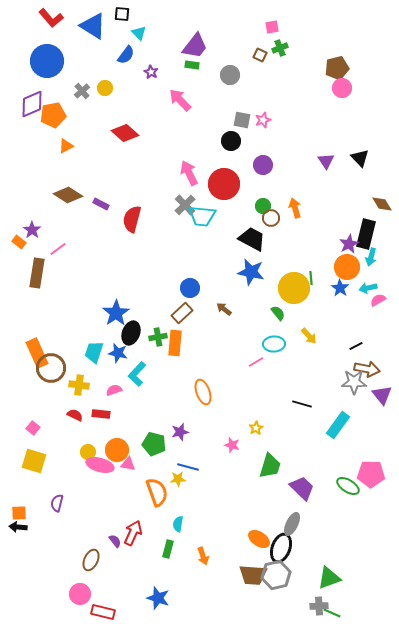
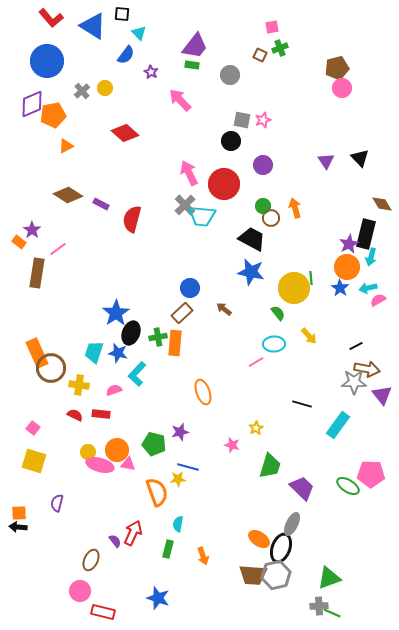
pink circle at (80, 594): moved 3 px up
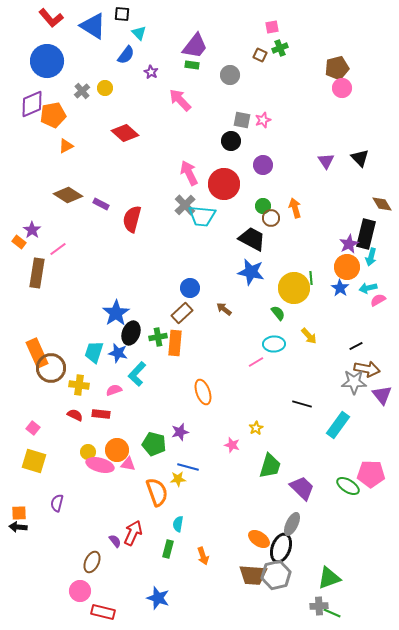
brown ellipse at (91, 560): moved 1 px right, 2 px down
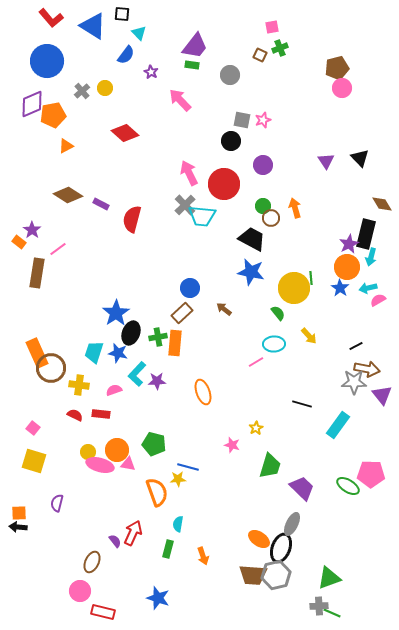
purple star at (180, 432): moved 23 px left, 51 px up; rotated 12 degrees clockwise
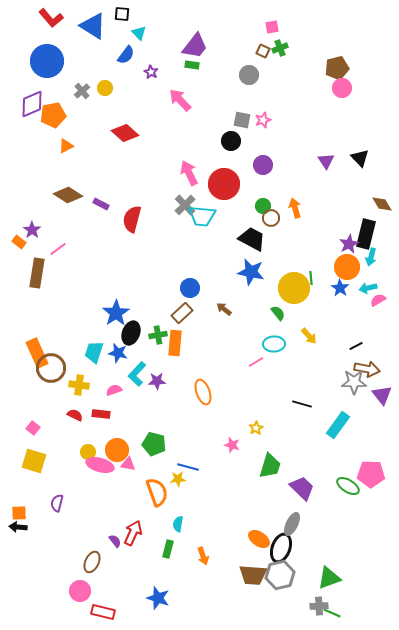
brown square at (260, 55): moved 3 px right, 4 px up
gray circle at (230, 75): moved 19 px right
green cross at (158, 337): moved 2 px up
gray hexagon at (276, 575): moved 4 px right
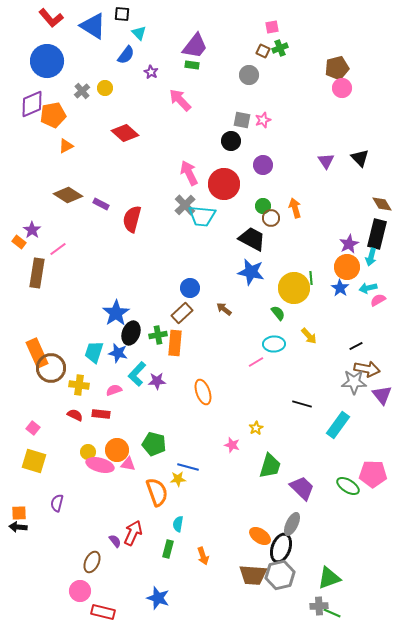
black rectangle at (366, 234): moved 11 px right
pink pentagon at (371, 474): moved 2 px right
orange ellipse at (259, 539): moved 1 px right, 3 px up
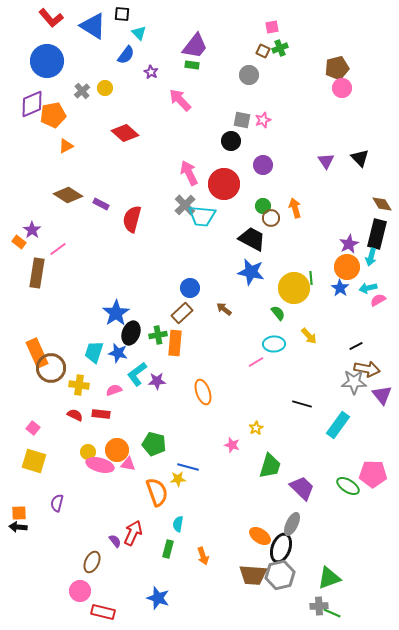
cyan L-shape at (137, 374): rotated 10 degrees clockwise
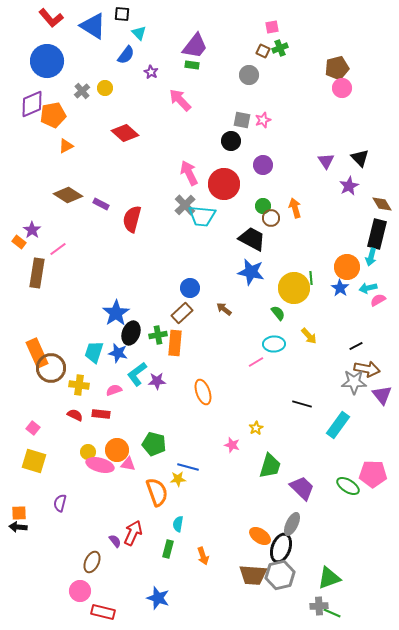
purple star at (349, 244): moved 58 px up
purple semicircle at (57, 503): moved 3 px right
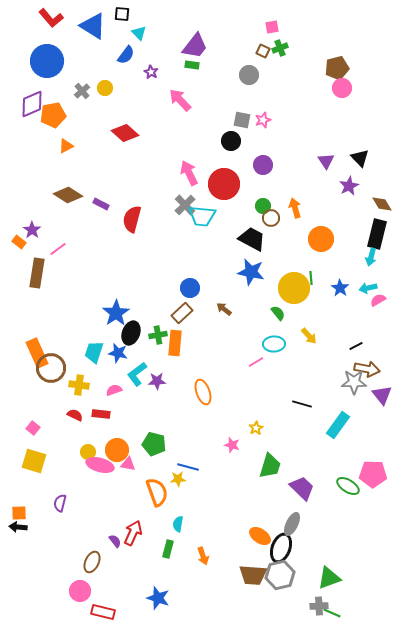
orange circle at (347, 267): moved 26 px left, 28 px up
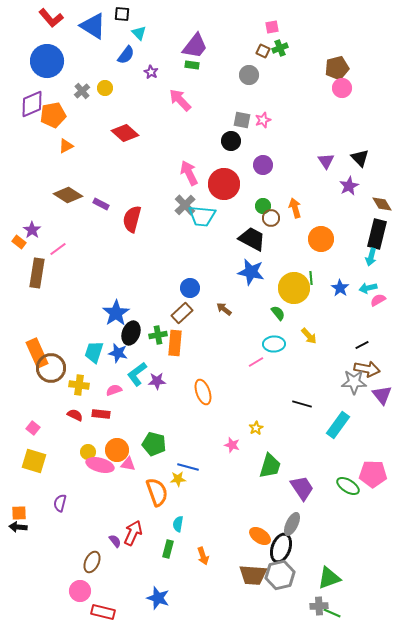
black line at (356, 346): moved 6 px right, 1 px up
purple trapezoid at (302, 488): rotated 12 degrees clockwise
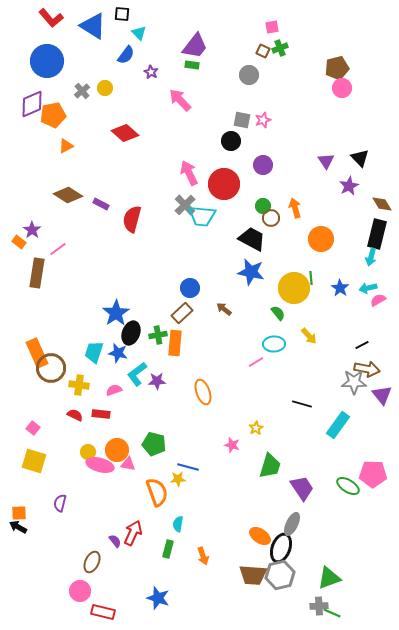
black arrow at (18, 527): rotated 24 degrees clockwise
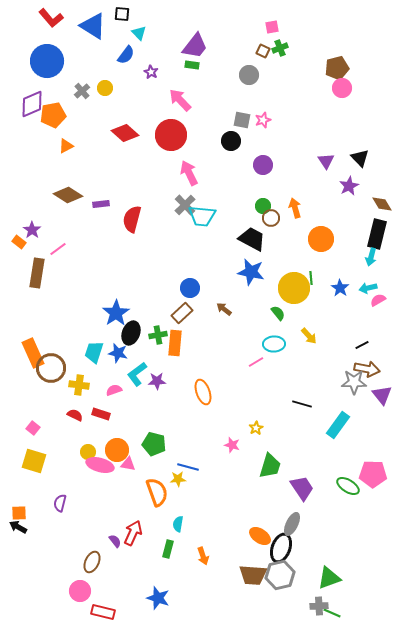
red circle at (224, 184): moved 53 px left, 49 px up
purple rectangle at (101, 204): rotated 35 degrees counterclockwise
orange rectangle at (37, 353): moved 4 px left
red rectangle at (101, 414): rotated 12 degrees clockwise
